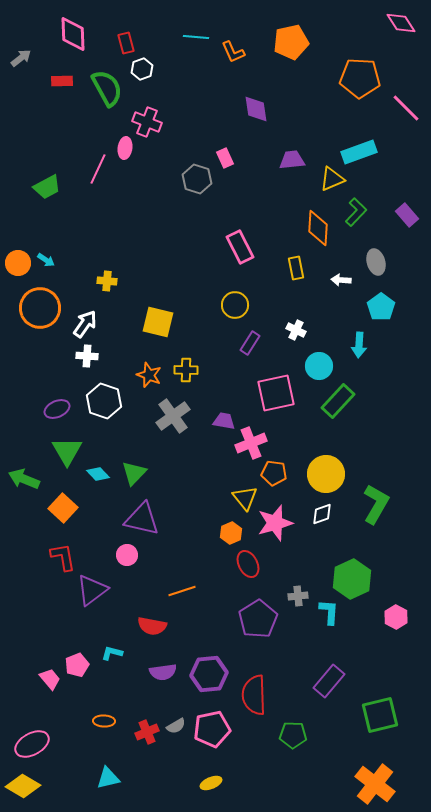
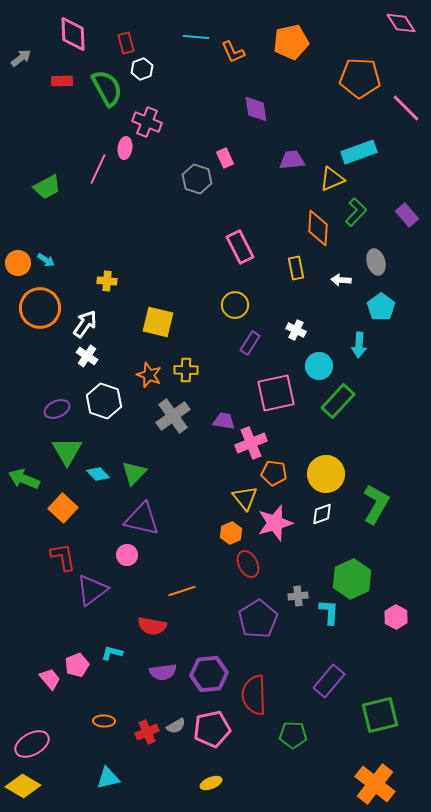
white cross at (87, 356): rotated 30 degrees clockwise
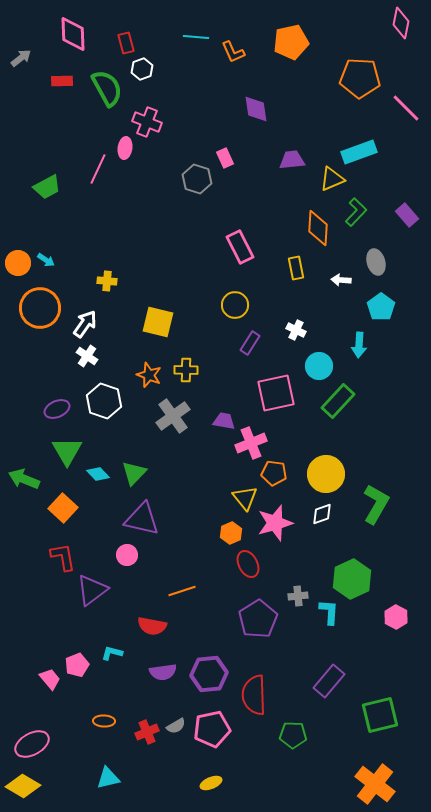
pink diamond at (401, 23): rotated 44 degrees clockwise
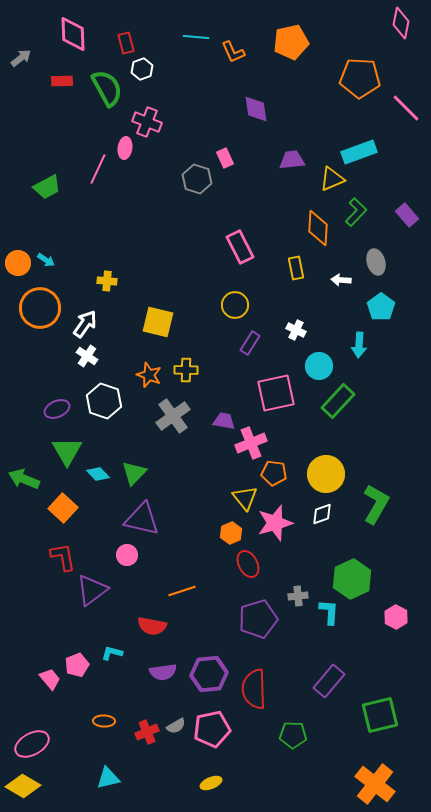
purple pentagon at (258, 619): rotated 15 degrees clockwise
red semicircle at (254, 695): moved 6 px up
